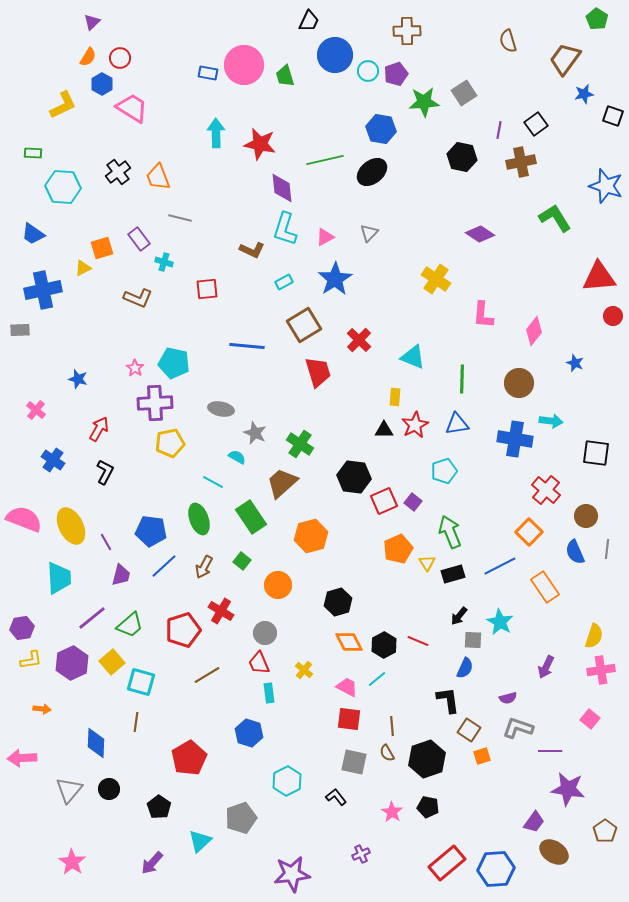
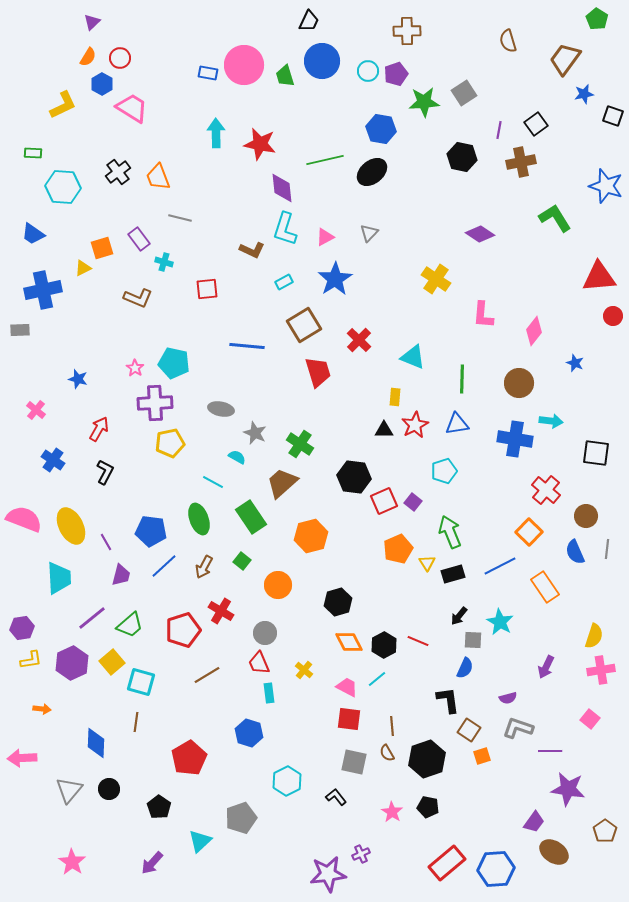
blue circle at (335, 55): moved 13 px left, 6 px down
purple star at (292, 874): moved 36 px right
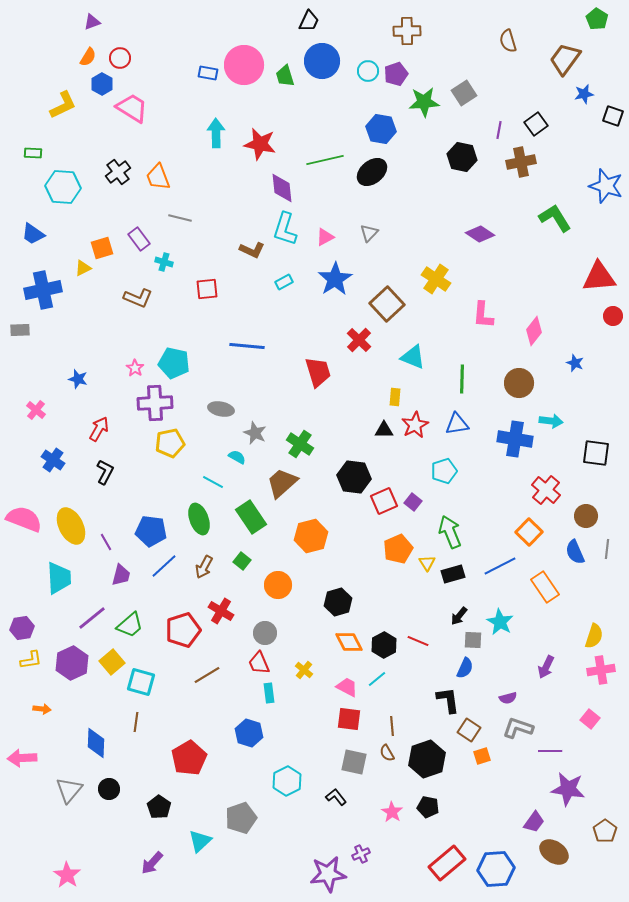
purple triangle at (92, 22): rotated 24 degrees clockwise
brown square at (304, 325): moved 83 px right, 21 px up; rotated 12 degrees counterclockwise
pink star at (72, 862): moved 5 px left, 13 px down
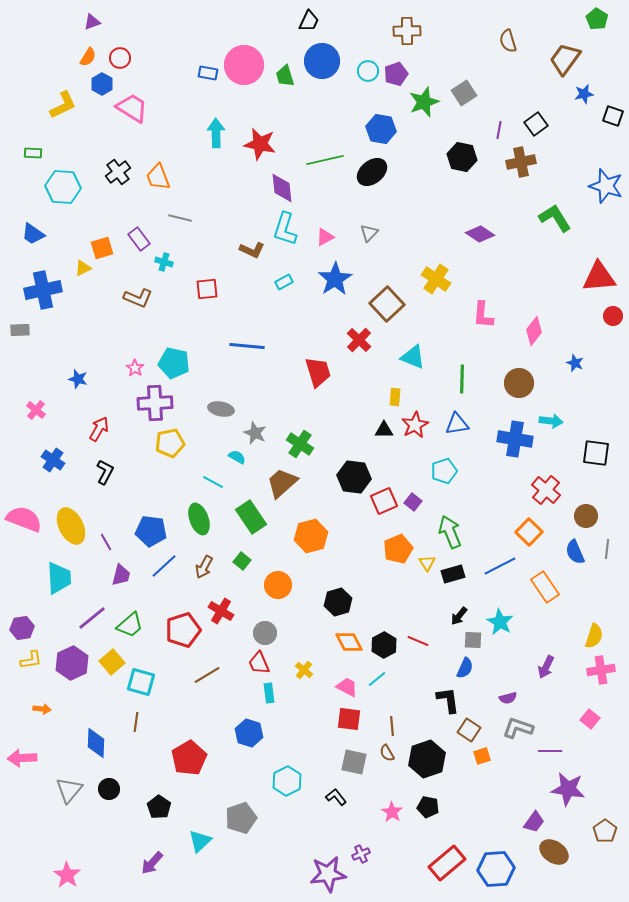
green star at (424, 102): rotated 16 degrees counterclockwise
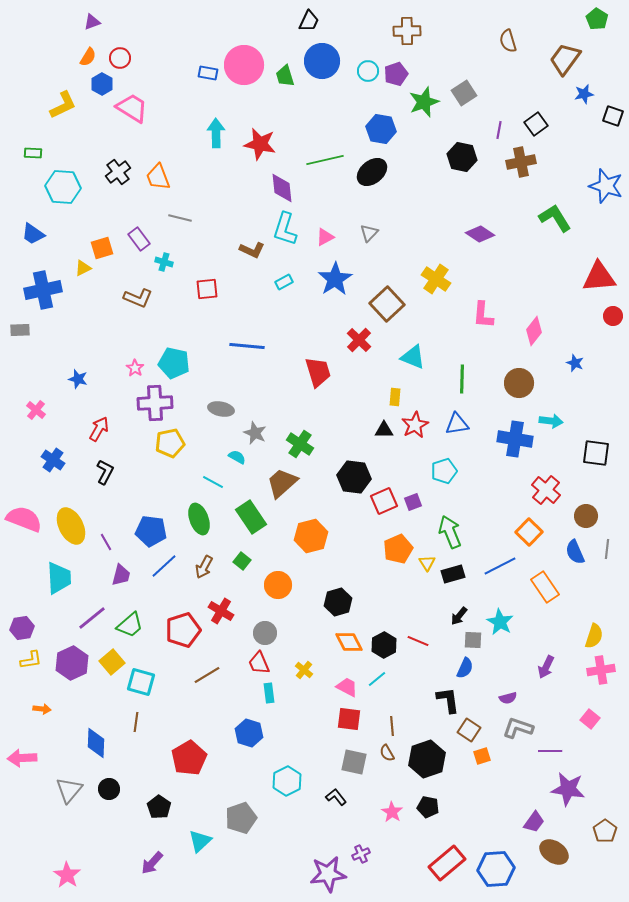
purple square at (413, 502): rotated 30 degrees clockwise
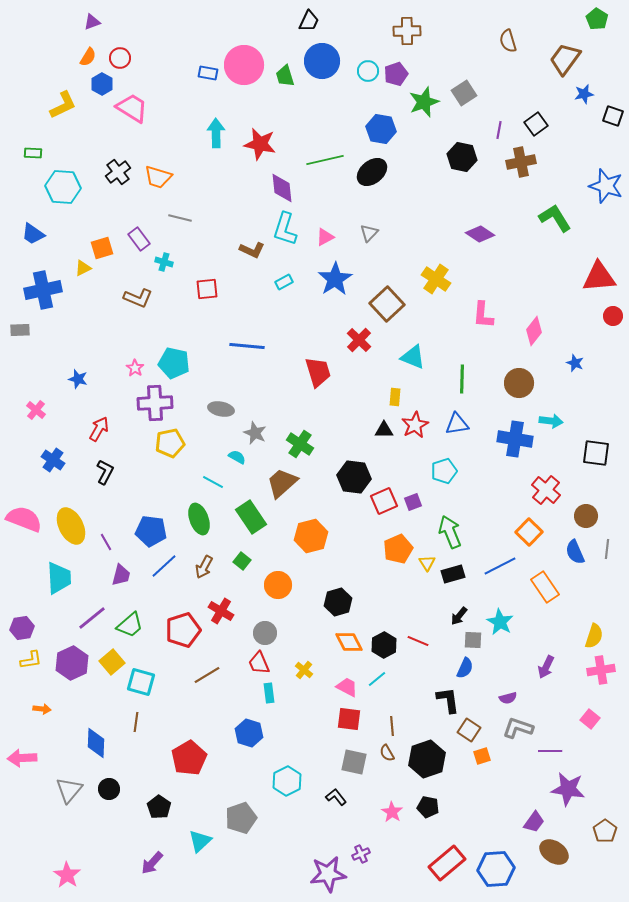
orange trapezoid at (158, 177): rotated 52 degrees counterclockwise
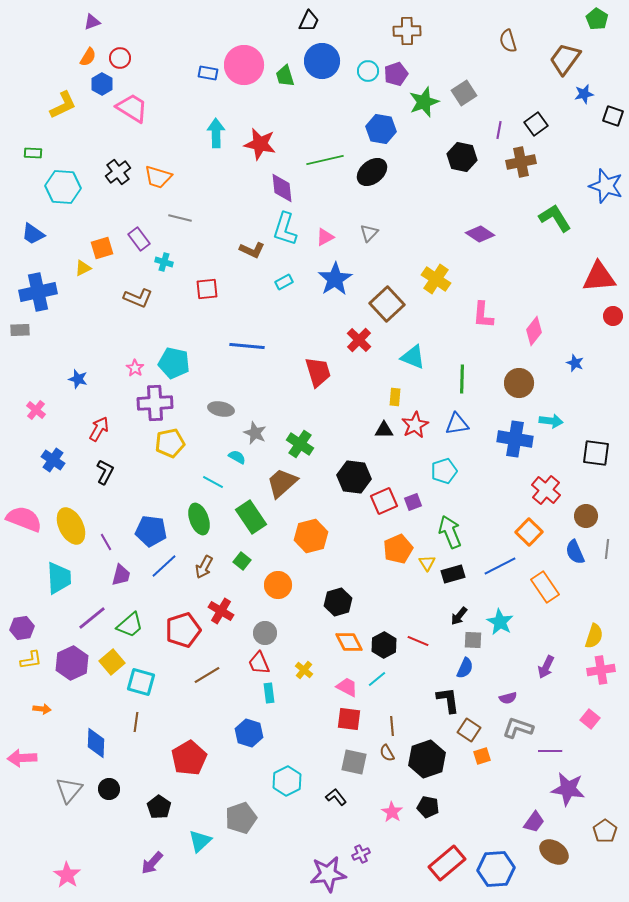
blue cross at (43, 290): moved 5 px left, 2 px down
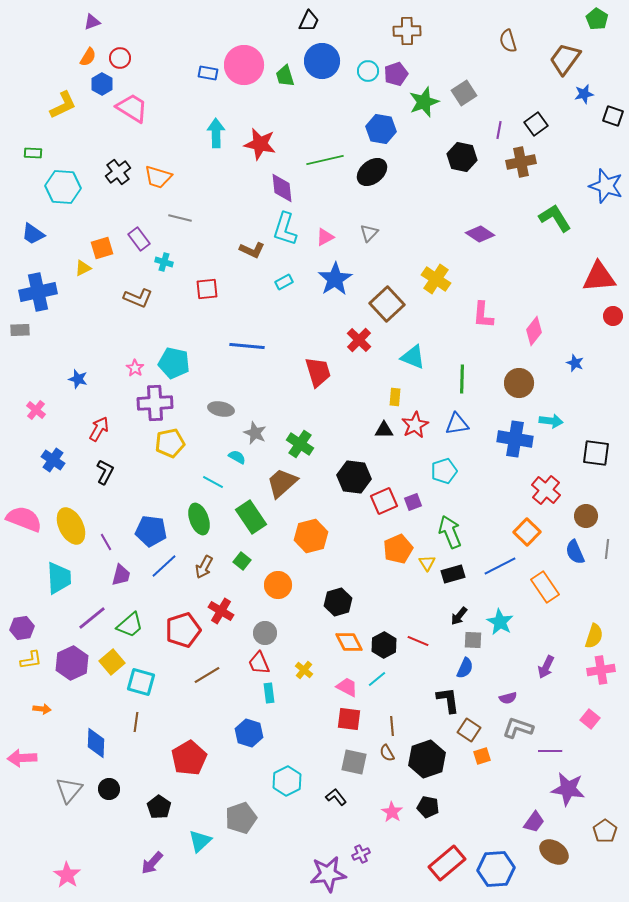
orange square at (529, 532): moved 2 px left
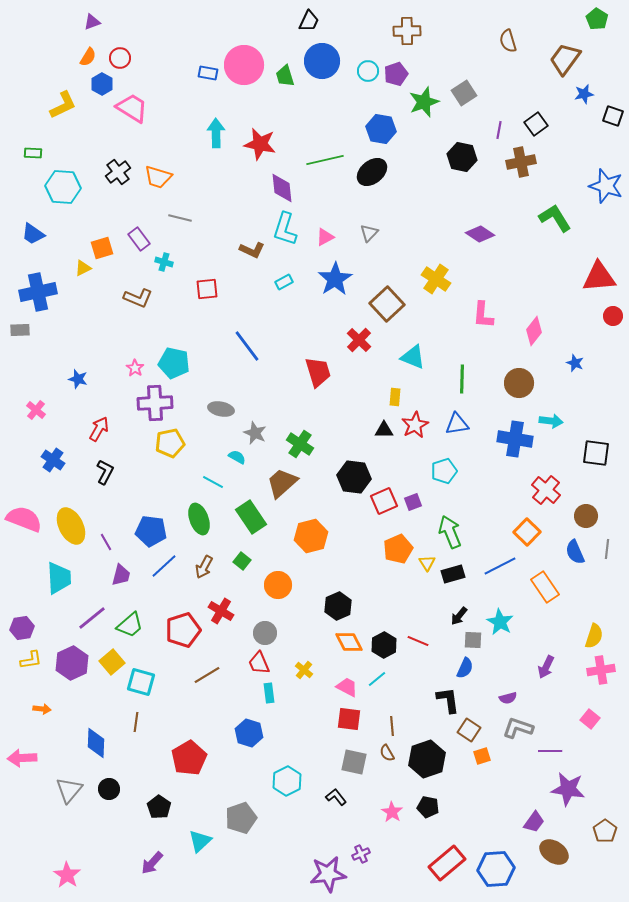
blue line at (247, 346): rotated 48 degrees clockwise
black hexagon at (338, 602): moved 4 px down; rotated 8 degrees counterclockwise
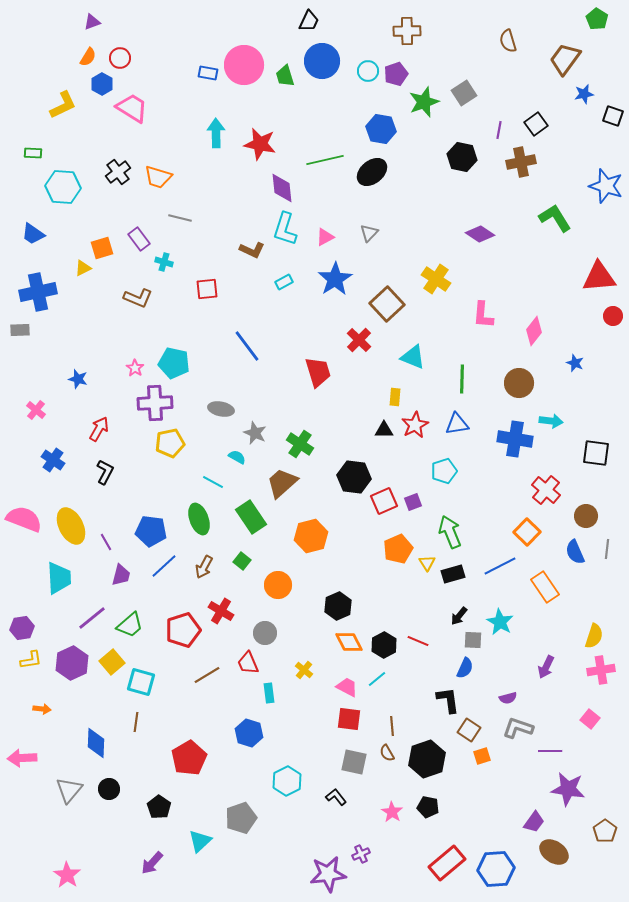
red trapezoid at (259, 663): moved 11 px left
